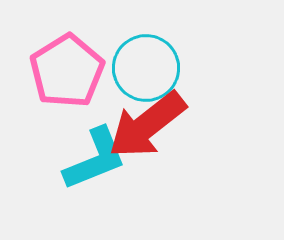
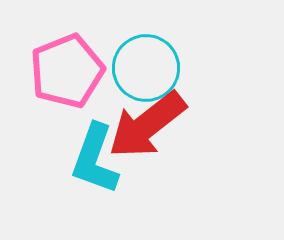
pink pentagon: rotated 10 degrees clockwise
cyan L-shape: rotated 132 degrees clockwise
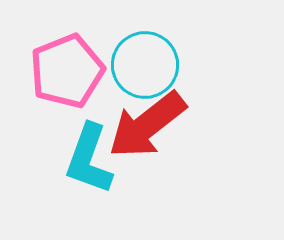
cyan circle: moved 1 px left, 3 px up
cyan L-shape: moved 6 px left
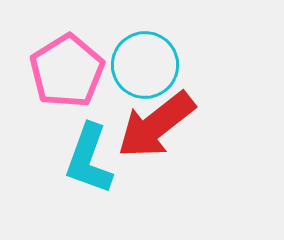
pink pentagon: rotated 10 degrees counterclockwise
red arrow: moved 9 px right
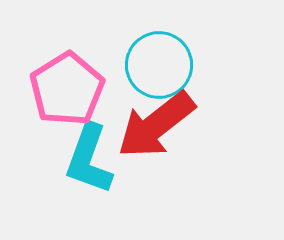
cyan circle: moved 14 px right
pink pentagon: moved 18 px down
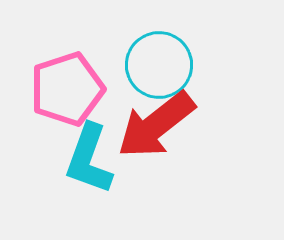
pink pentagon: rotated 14 degrees clockwise
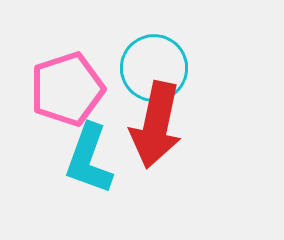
cyan circle: moved 5 px left, 3 px down
red arrow: rotated 40 degrees counterclockwise
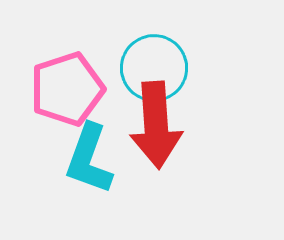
red arrow: rotated 16 degrees counterclockwise
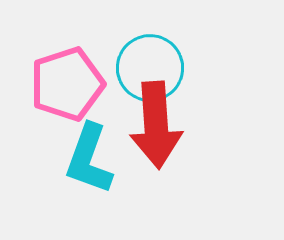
cyan circle: moved 4 px left
pink pentagon: moved 5 px up
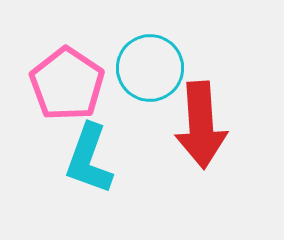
pink pentagon: rotated 20 degrees counterclockwise
red arrow: moved 45 px right
